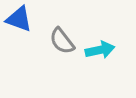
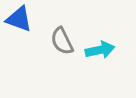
gray semicircle: rotated 12 degrees clockwise
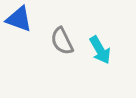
cyan arrow: rotated 72 degrees clockwise
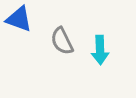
cyan arrow: rotated 28 degrees clockwise
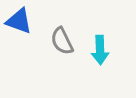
blue triangle: moved 2 px down
